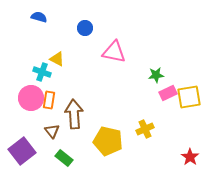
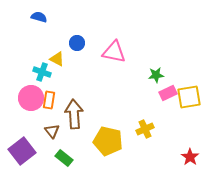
blue circle: moved 8 px left, 15 px down
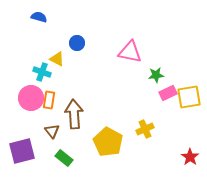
pink triangle: moved 16 px right
yellow pentagon: moved 1 px down; rotated 16 degrees clockwise
purple square: rotated 24 degrees clockwise
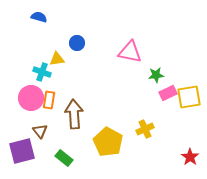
yellow triangle: rotated 35 degrees counterclockwise
brown triangle: moved 12 px left
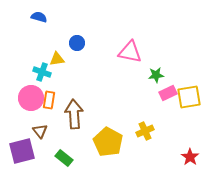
yellow cross: moved 2 px down
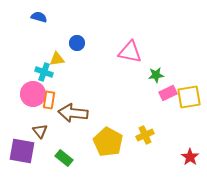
cyan cross: moved 2 px right
pink circle: moved 2 px right, 4 px up
brown arrow: moved 1 px left, 1 px up; rotated 80 degrees counterclockwise
yellow cross: moved 4 px down
purple square: rotated 24 degrees clockwise
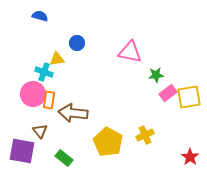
blue semicircle: moved 1 px right, 1 px up
pink rectangle: rotated 12 degrees counterclockwise
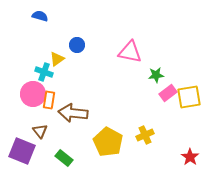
blue circle: moved 2 px down
yellow triangle: rotated 28 degrees counterclockwise
purple square: rotated 12 degrees clockwise
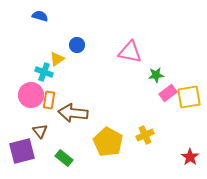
pink circle: moved 2 px left, 1 px down
purple square: rotated 36 degrees counterclockwise
